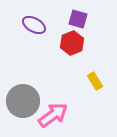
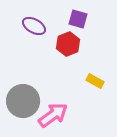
purple ellipse: moved 1 px down
red hexagon: moved 4 px left, 1 px down
yellow rectangle: rotated 30 degrees counterclockwise
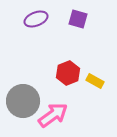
purple ellipse: moved 2 px right, 7 px up; rotated 50 degrees counterclockwise
red hexagon: moved 29 px down
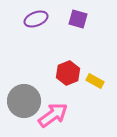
gray circle: moved 1 px right
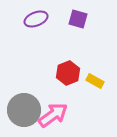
gray circle: moved 9 px down
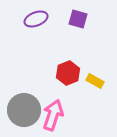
pink arrow: rotated 36 degrees counterclockwise
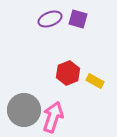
purple ellipse: moved 14 px right
pink arrow: moved 2 px down
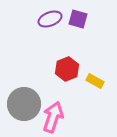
red hexagon: moved 1 px left, 4 px up
gray circle: moved 6 px up
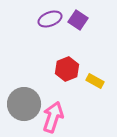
purple square: moved 1 px down; rotated 18 degrees clockwise
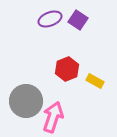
gray circle: moved 2 px right, 3 px up
